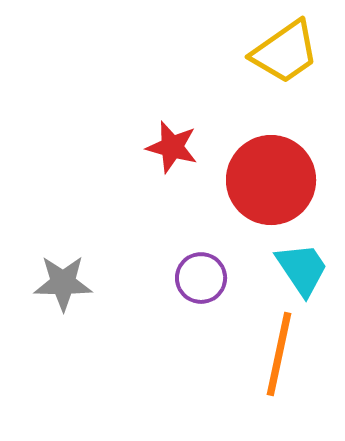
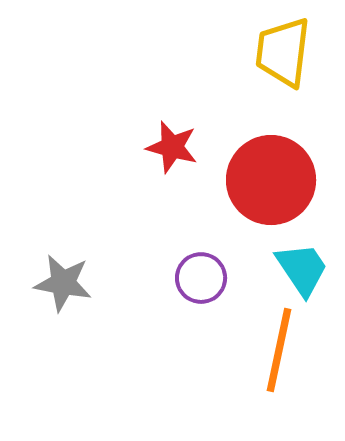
yellow trapezoid: moved 2 px left; rotated 132 degrees clockwise
gray star: rotated 10 degrees clockwise
orange line: moved 4 px up
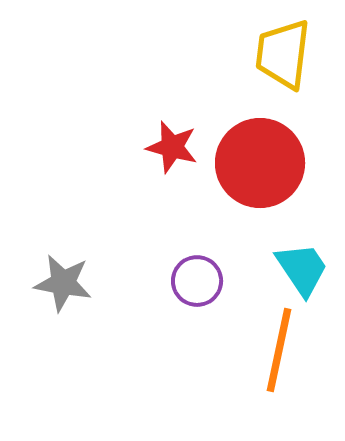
yellow trapezoid: moved 2 px down
red circle: moved 11 px left, 17 px up
purple circle: moved 4 px left, 3 px down
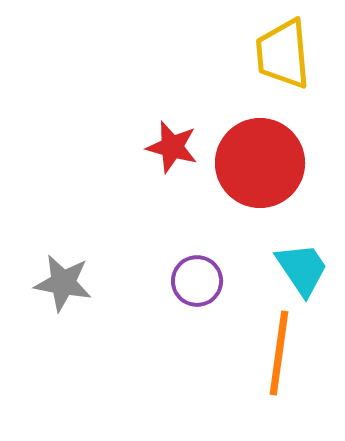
yellow trapezoid: rotated 12 degrees counterclockwise
orange line: moved 3 px down; rotated 4 degrees counterclockwise
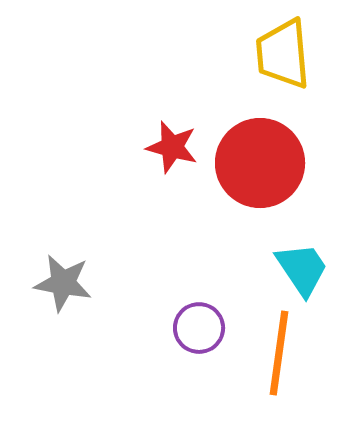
purple circle: moved 2 px right, 47 px down
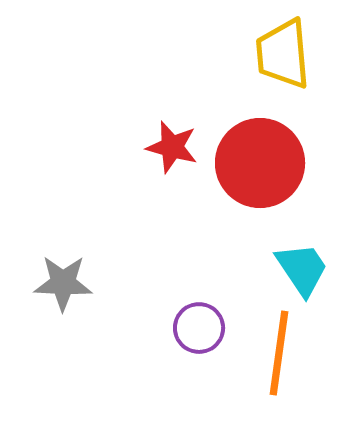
gray star: rotated 8 degrees counterclockwise
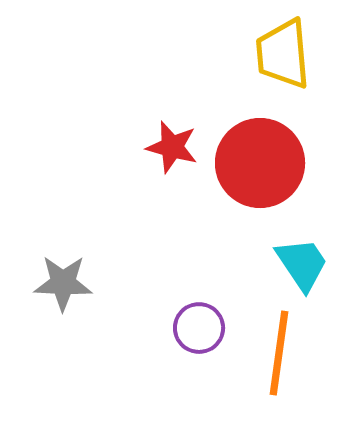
cyan trapezoid: moved 5 px up
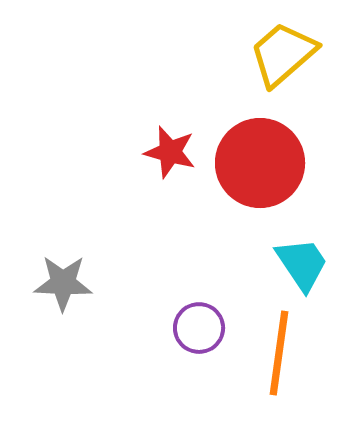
yellow trapezoid: rotated 54 degrees clockwise
red star: moved 2 px left, 5 px down
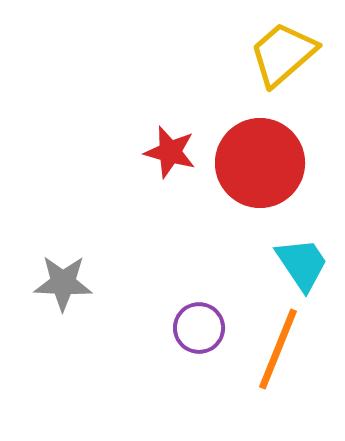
orange line: moved 1 px left, 4 px up; rotated 14 degrees clockwise
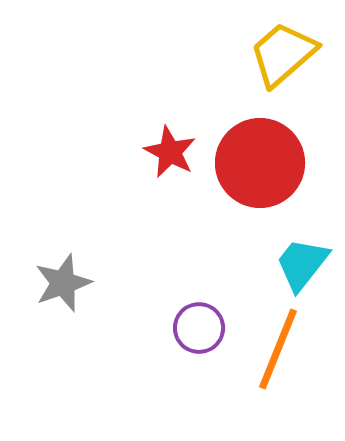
red star: rotated 12 degrees clockwise
cyan trapezoid: rotated 108 degrees counterclockwise
gray star: rotated 22 degrees counterclockwise
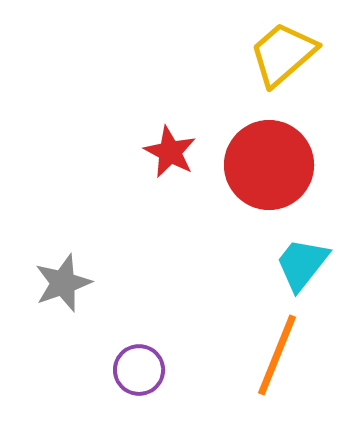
red circle: moved 9 px right, 2 px down
purple circle: moved 60 px left, 42 px down
orange line: moved 1 px left, 6 px down
